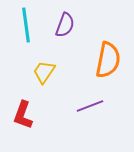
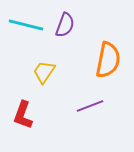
cyan line: rotated 68 degrees counterclockwise
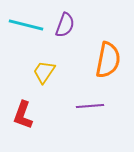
purple line: rotated 16 degrees clockwise
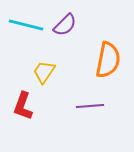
purple semicircle: rotated 25 degrees clockwise
red L-shape: moved 9 px up
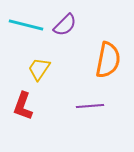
yellow trapezoid: moved 5 px left, 3 px up
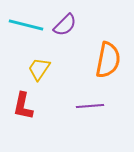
red L-shape: rotated 8 degrees counterclockwise
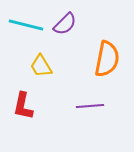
purple semicircle: moved 1 px up
orange semicircle: moved 1 px left, 1 px up
yellow trapezoid: moved 2 px right, 3 px up; rotated 65 degrees counterclockwise
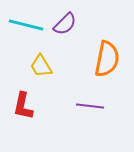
purple line: rotated 12 degrees clockwise
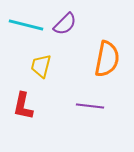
yellow trapezoid: rotated 45 degrees clockwise
